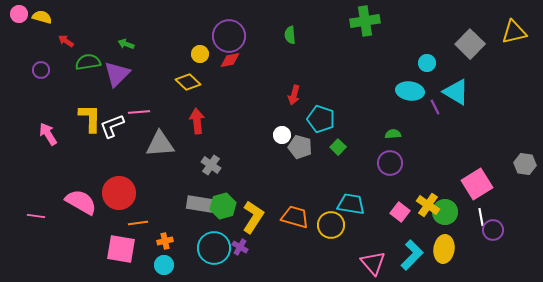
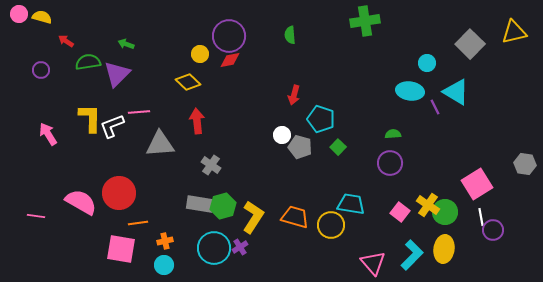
purple cross at (240, 247): rotated 28 degrees clockwise
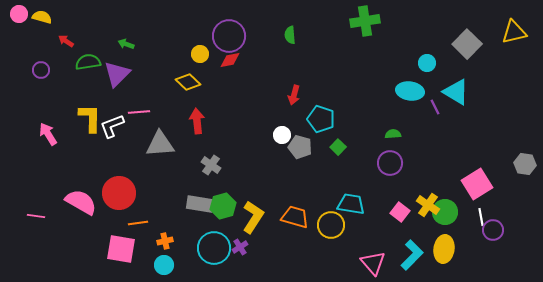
gray square at (470, 44): moved 3 px left
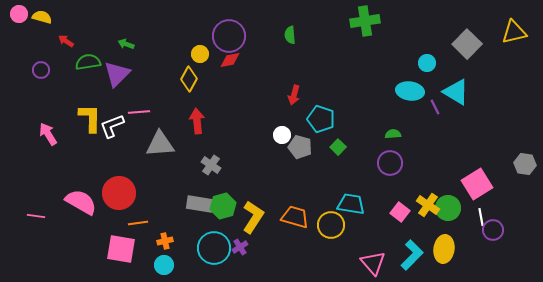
yellow diamond at (188, 82): moved 1 px right, 3 px up; rotated 75 degrees clockwise
green circle at (445, 212): moved 3 px right, 4 px up
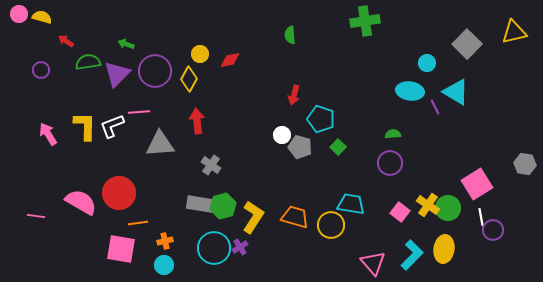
purple circle at (229, 36): moved 74 px left, 35 px down
yellow L-shape at (90, 118): moved 5 px left, 8 px down
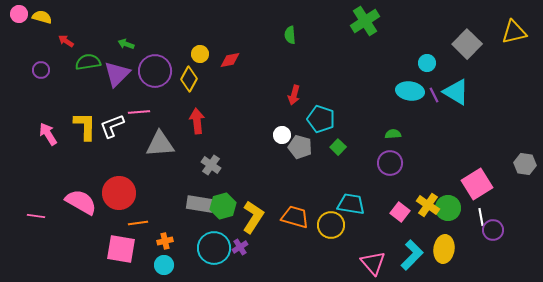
green cross at (365, 21): rotated 24 degrees counterclockwise
purple line at (435, 107): moved 1 px left, 12 px up
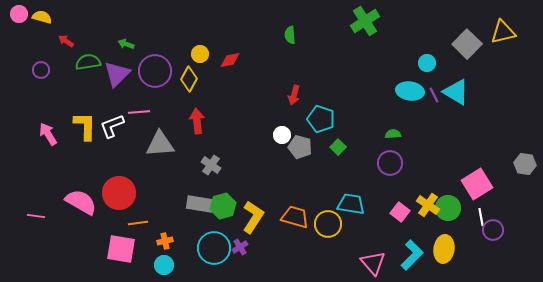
yellow triangle at (514, 32): moved 11 px left
yellow circle at (331, 225): moved 3 px left, 1 px up
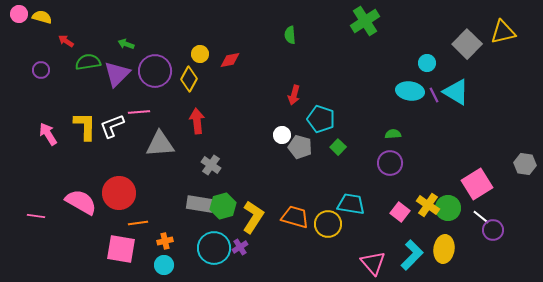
white line at (481, 217): rotated 42 degrees counterclockwise
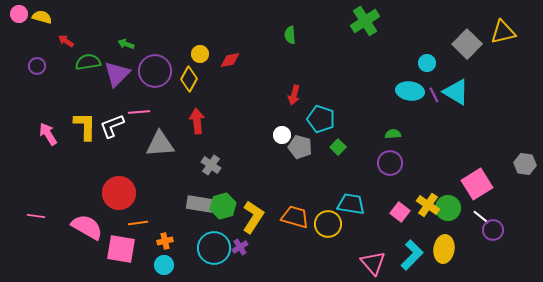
purple circle at (41, 70): moved 4 px left, 4 px up
pink semicircle at (81, 202): moved 6 px right, 25 px down
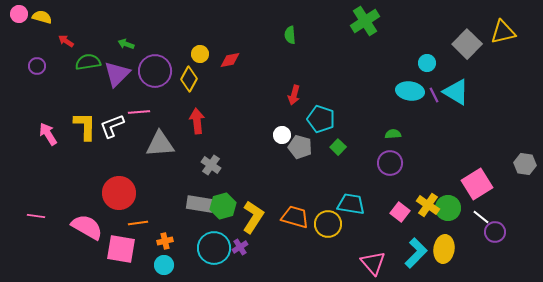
purple circle at (493, 230): moved 2 px right, 2 px down
cyan L-shape at (412, 255): moved 4 px right, 2 px up
